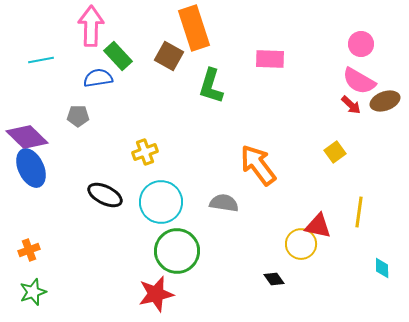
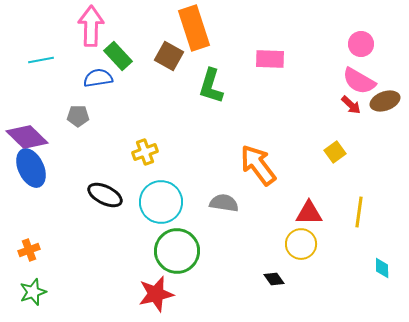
red triangle: moved 9 px left, 13 px up; rotated 12 degrees counterclockwise
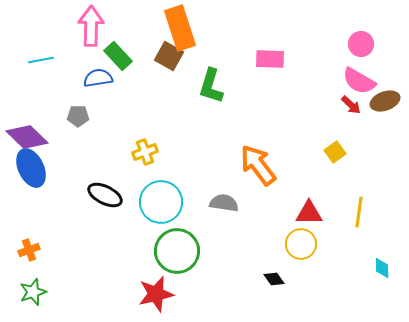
orange rectangle: moved 14 px left
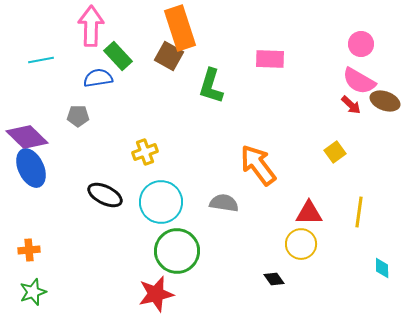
brown ellipse: rotated 40 degrees clockwise
orange cross: rotated 15 degrees clockwise
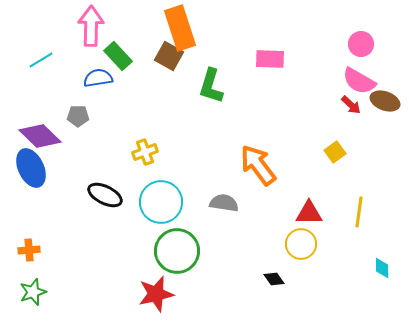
cyan line: rotated 20 degrees counterclockwise
purple diamond: moved 13 px right, 1 px up
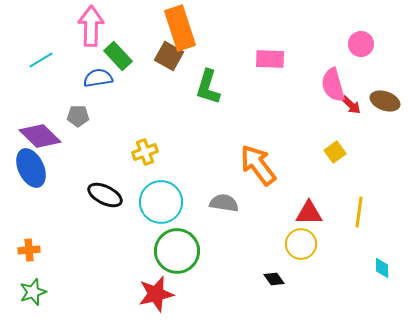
pink semicircle: moved 26 px left, 4 px down; rotated 44 degrees clockwise
green L-shape: moved 3 px left, 1 px down
